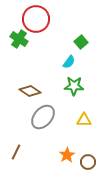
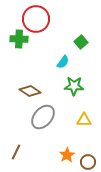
green cross: rotated 30 degrees counterclockwise
cyan semicircle: moved 6 px left
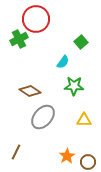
green cross: rotated 30 degrees counterclockwise
orange star: moved 1 px down
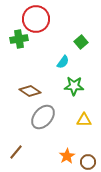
green cross: rotated 18 degrees clockwise
brown line: rotated 14 degrees clockwise
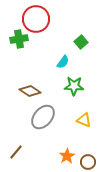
yellow triangle: rotated 21 degrees clockwise
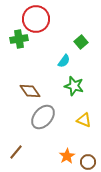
cyan semicircle: moved 1 px right, 1 px up
green star: rotated 12 degrees clockwise
brown diamond: rotated 20 degrees clockwise
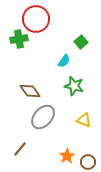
brown line: moved 4 px right, 3 px up
